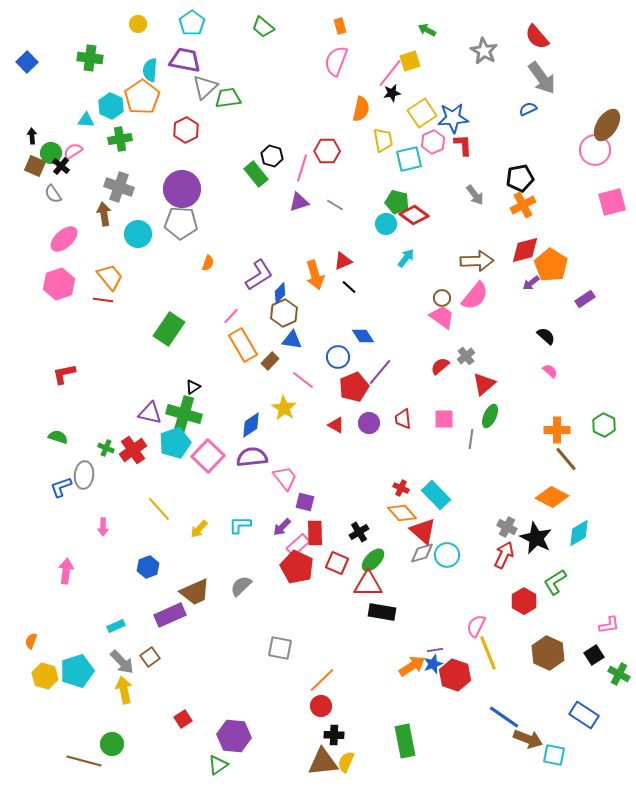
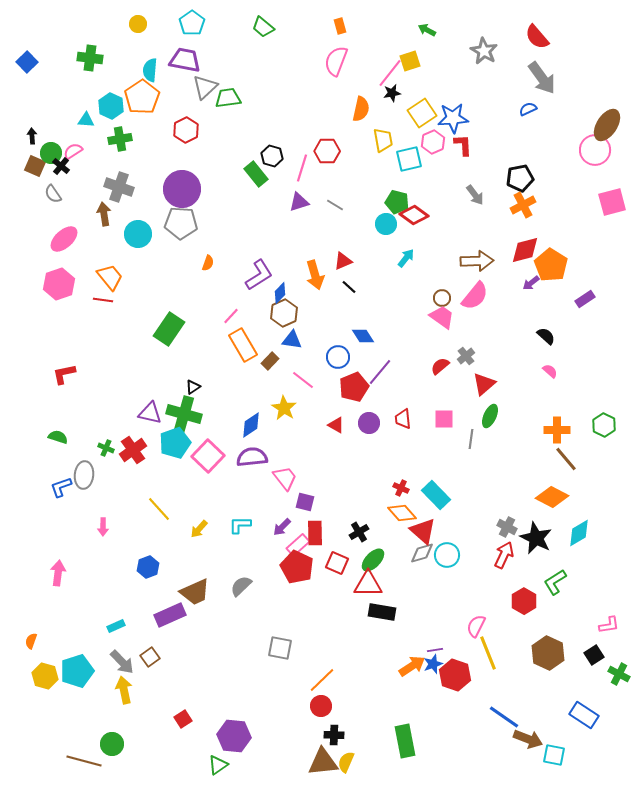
pink arrow at (66, 571): moved 8 px left, 2 px down
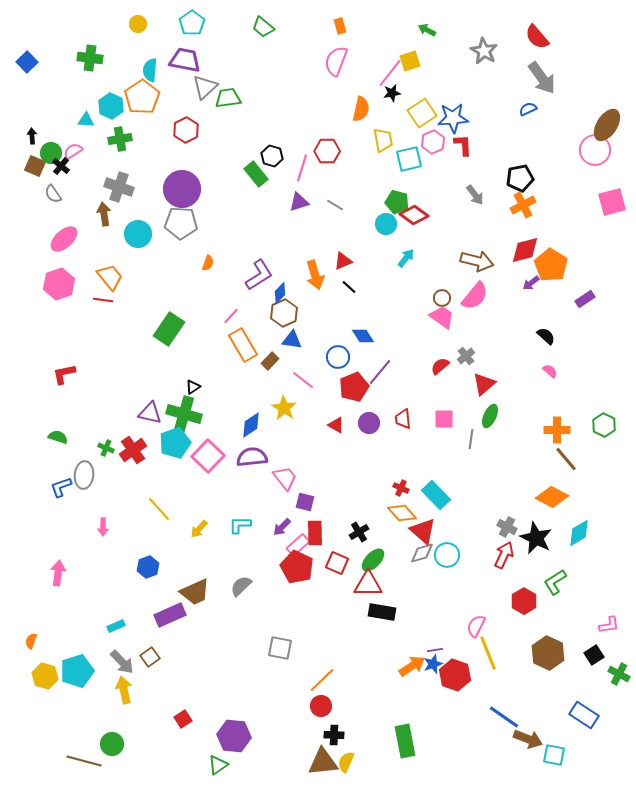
brown arrow at (477, 261): rotated 16 degrees clockwise
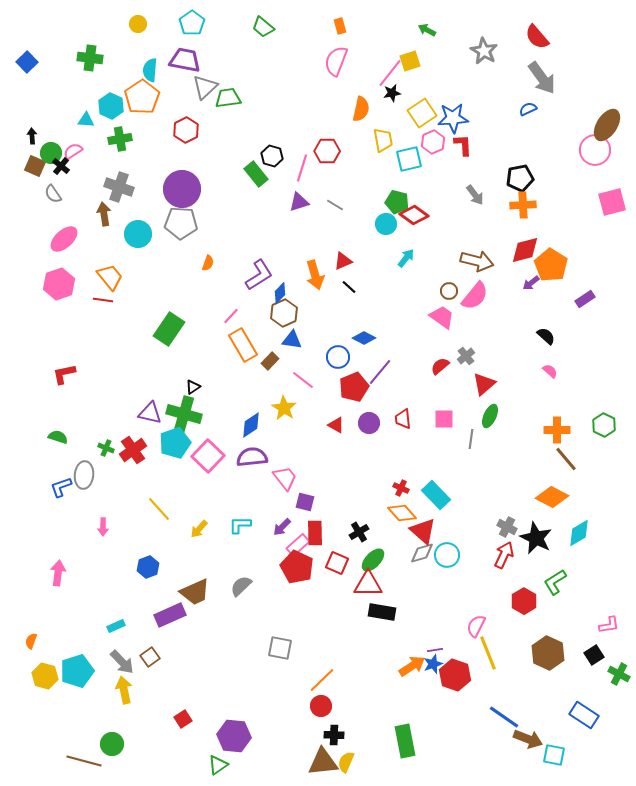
orange cross at (523, 205): rotated 25 degrees clockwise
brown circle at (442, 298): moved 7 px right, 7 px up
blue diamond at (363, 336): moved 1 px right, 2 px down; rotated 30 degrees counterclockwise
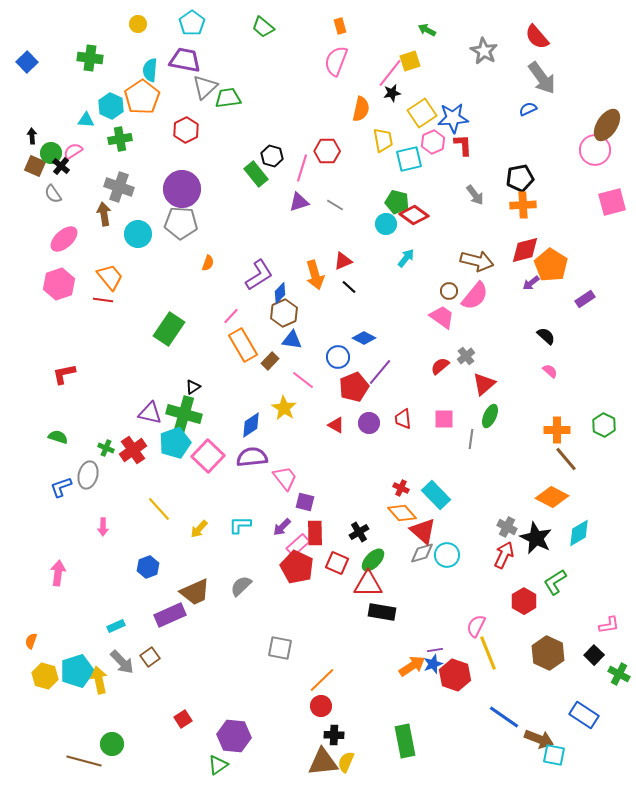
gray ellipse at (84, 475): moved 4 px right; rotated 8 degrees clockwise
black square at (594, 655): rotated 12 degrees counterclockwise
yellow arrow at (124, 690): moved 25 px left, 10 px up
brown arrow at (528, 739): moved 11 px right
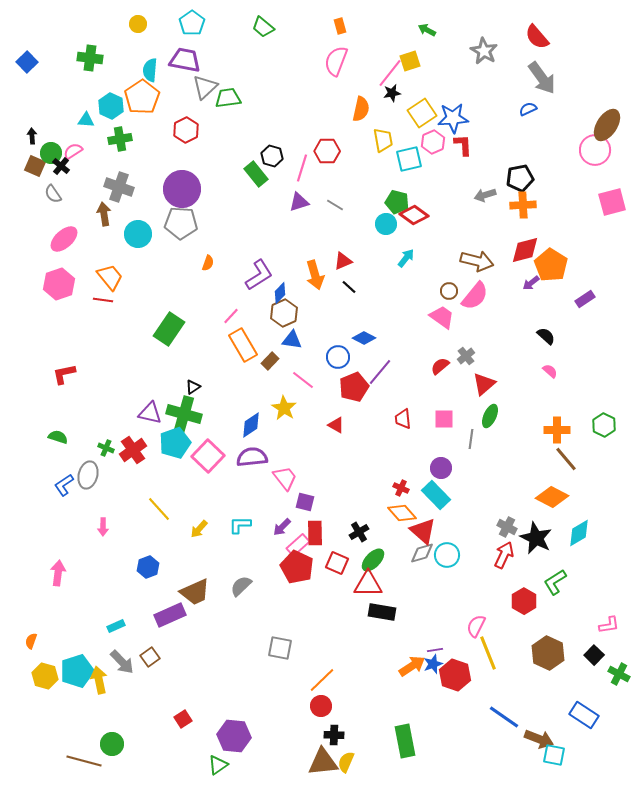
gray arrow at (475, 195): moved 10 px right; rotated 110 degrees clockwise
purple circle at (369, 423): moved 72 px right, 45 px down
blue L-shape at (61, 487): moved 3 px right, 2 px up; rotated 15 degrees counterclockwise
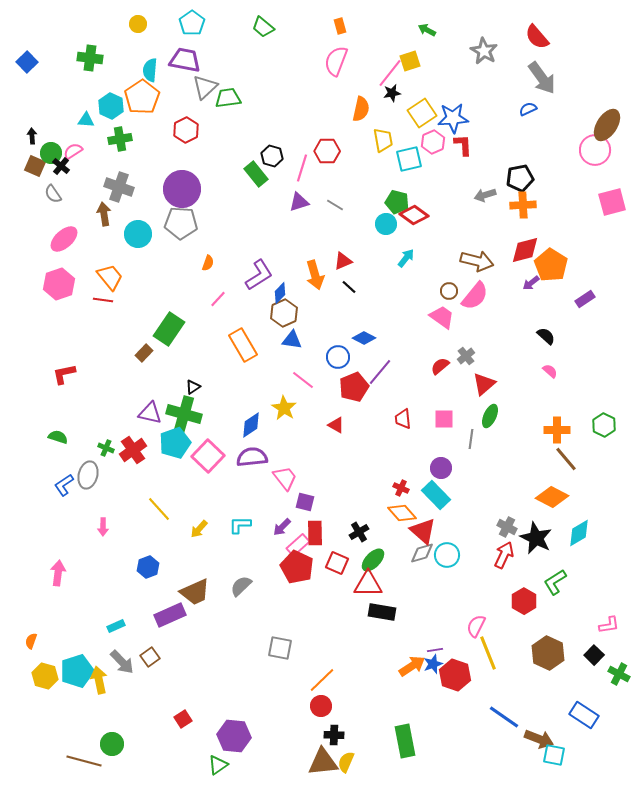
pink line at (231, 316): moved 13 px left, 17 px up
brown rectangle at (270, 361): moved 126 px left, 8 px up
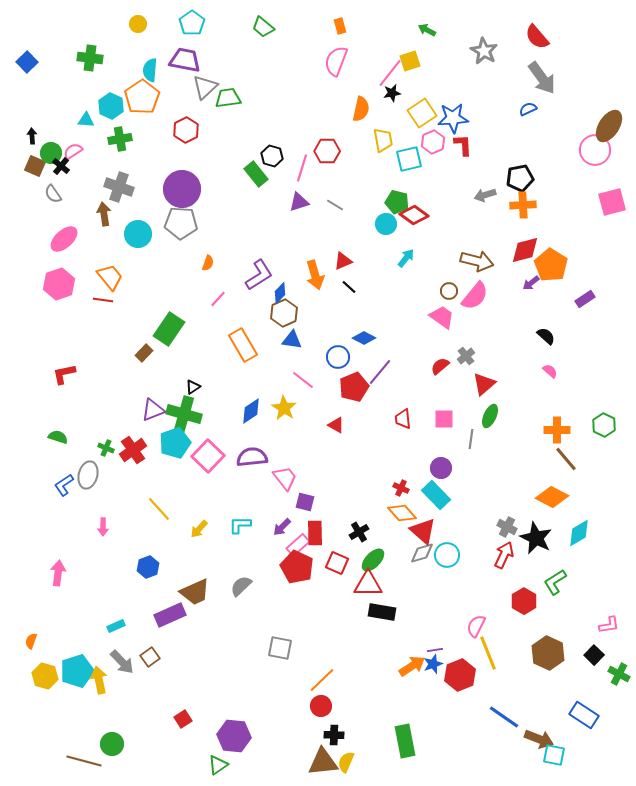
brown ellipse at (607, 125): moved 2 px right, 1 px down
purple triangle at (150, 413): moved 3 px right, 3 px up; rotated 35 degrees counterclockwise
blue diamond at (251, 425): moved 14 px up
red hexagon at (455, 675): moved 5 px right; rotated 20 degrees clockwise
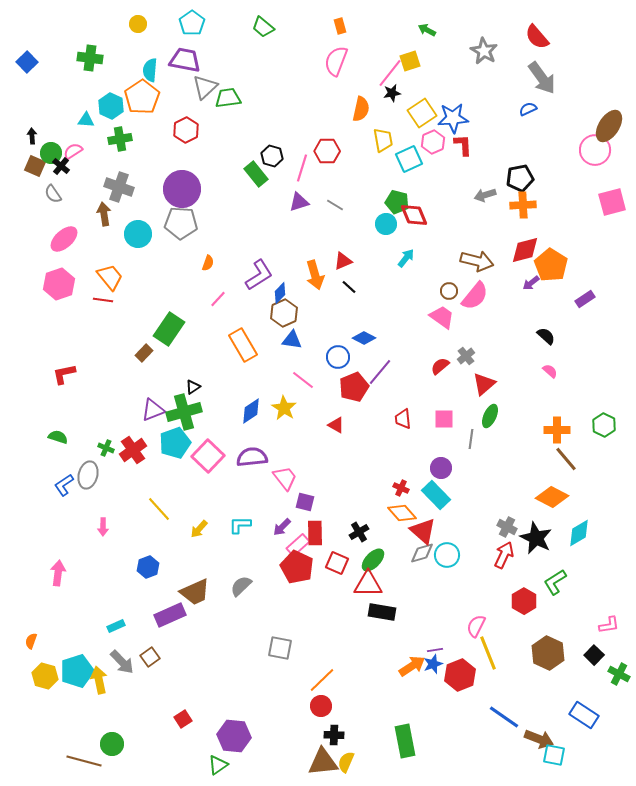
cyan square at (409, 159): rotated 12 degrees counterclockwise
red diamond at (414, 215): rotated 32 degrees clockwise
green cross at (184, 414): moved 2 px up; rotated 32 degrees counterclockwise
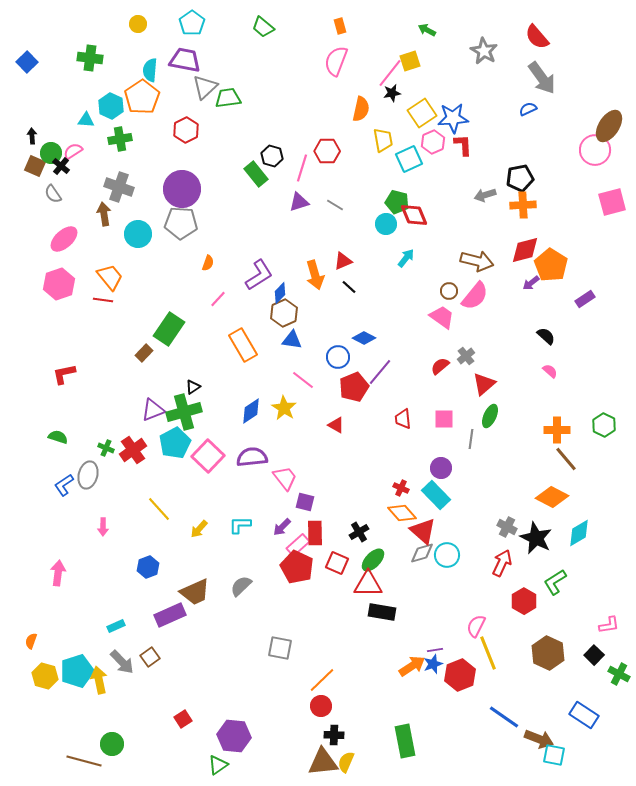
cyan pentagon at (175, 443): rotated 8 degrees counterclockwise
red arrow at (504, 555): moved 2 px left, 8 px down
